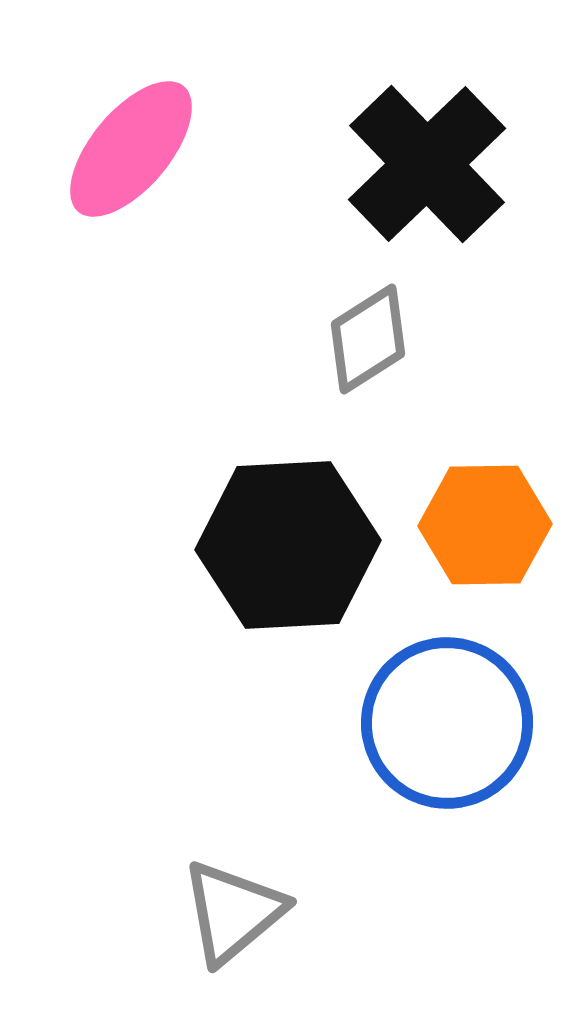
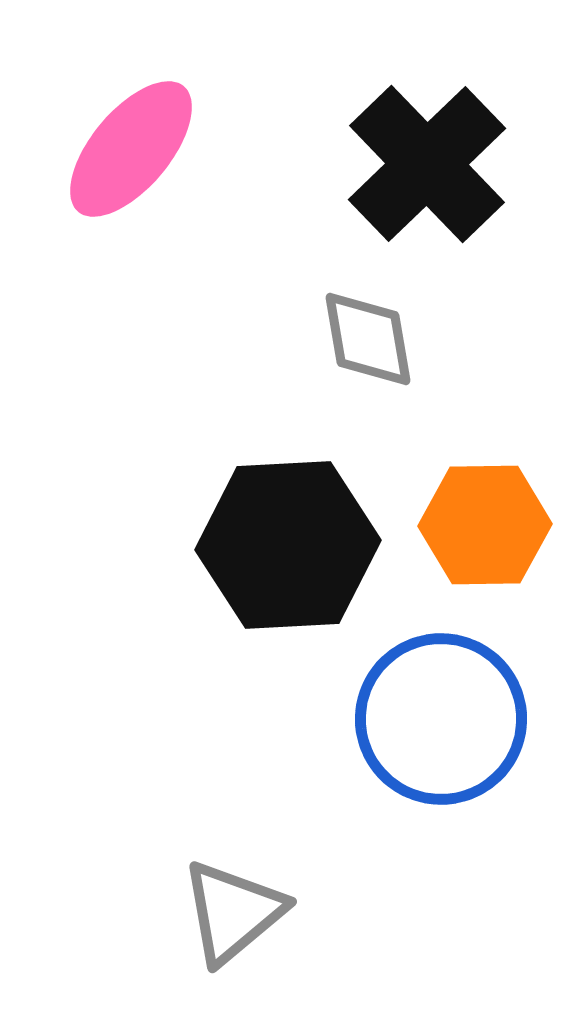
gray diamond: rotated 67 degrees counterclockwise
blue circle: moved 6 px left, 4 px up
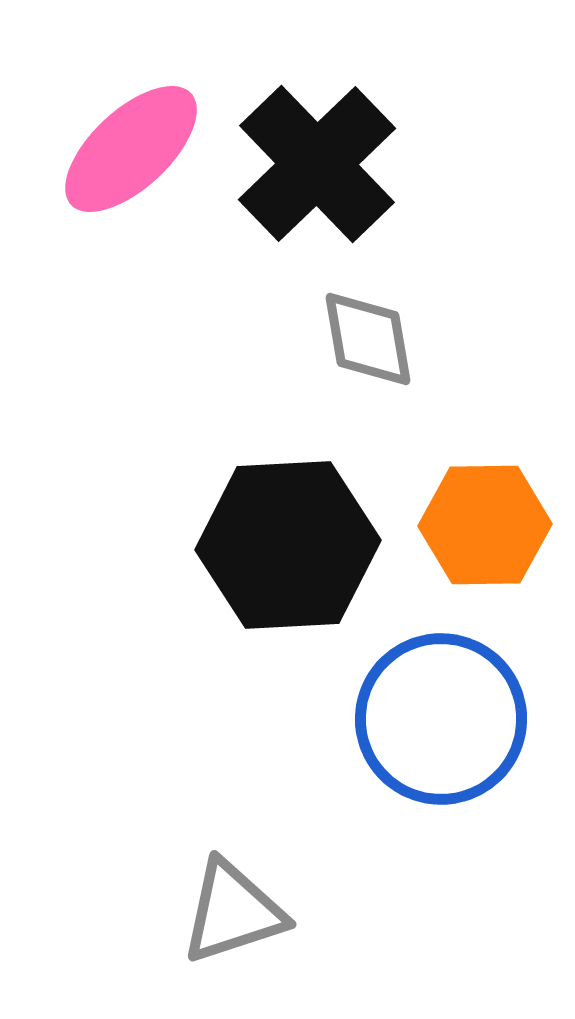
pink ellipse: rotated 7 degrees clockwise
black cross: moved 110 px left
gray triangle: rotated 22 degrees clockwise
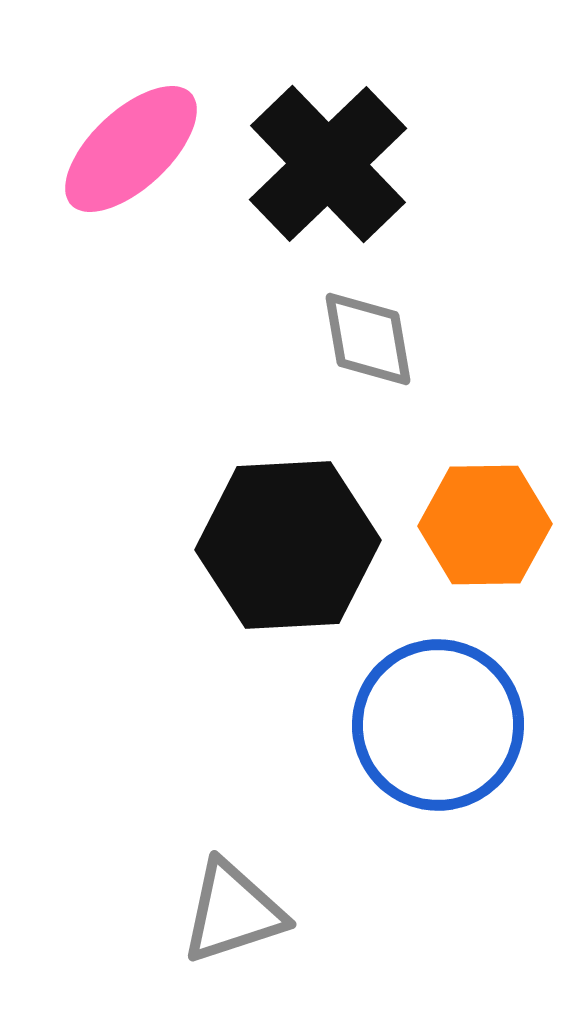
black cross: moved 11 px right
blue circle: moved 3 px left, 6 px down
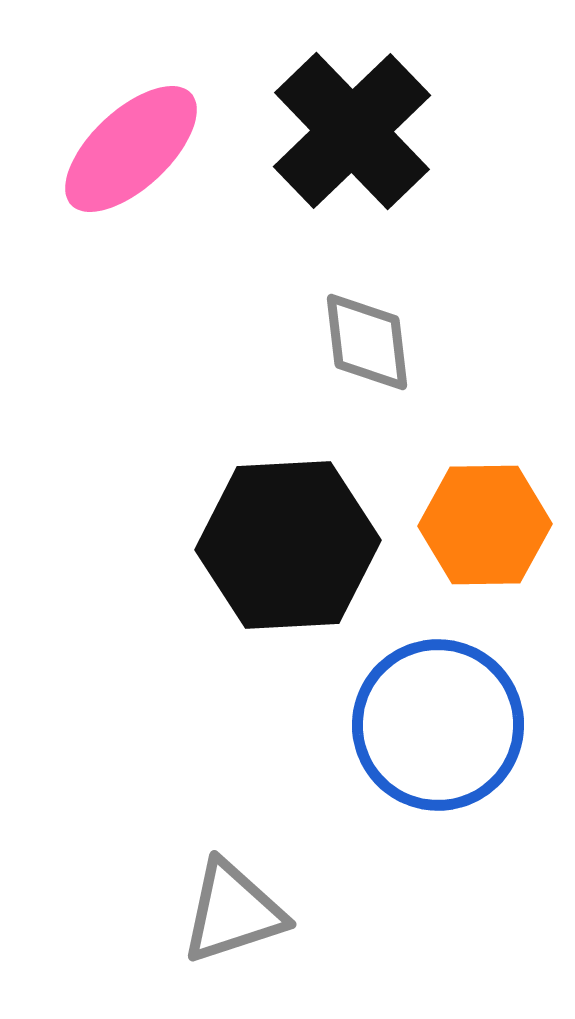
black cross: moved 24 px right, 33 px up
gray diamond: moved 1 px left, 3 px down; rotated 3 degrees clockwise
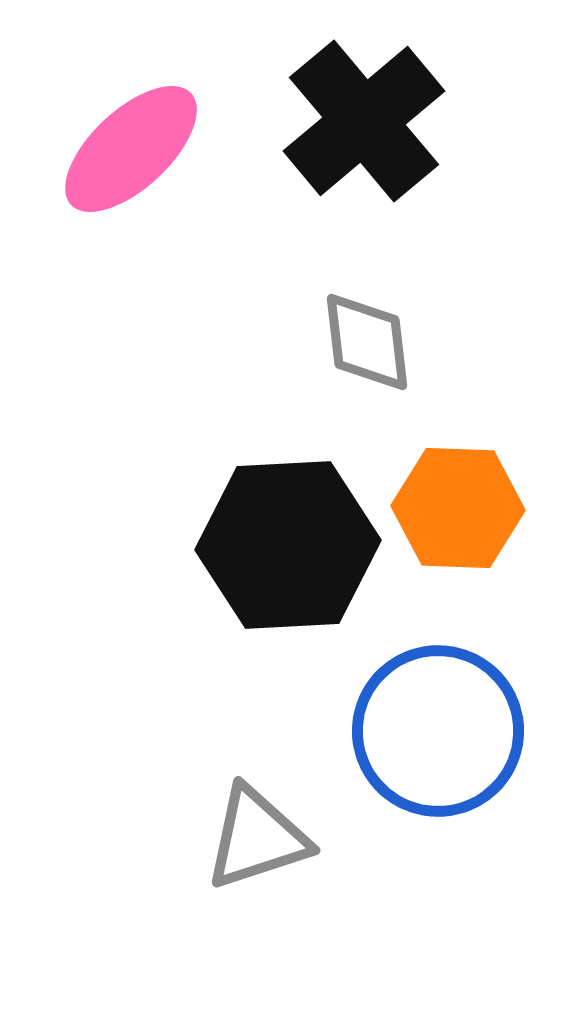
black cross: moved 12 px right, 10 px up; rotated 4 degrees clockwise
orange hexagon: moved 27 px left, 17 px up; rotated 3 degrees clockwise
blue circle: moved 6 px down
gray triangle: moved 24 px right, 74 px up
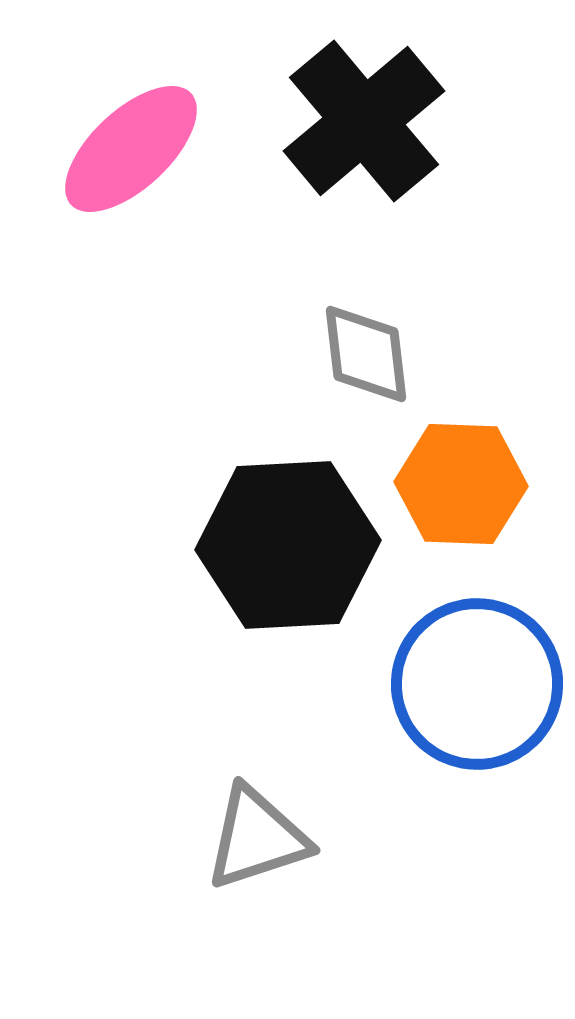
gray diamond: moved 1 px left, 12 px down
orange hexagon: moved 3 px right, 24 px up
blue circle: moved 39 px right, 47 px up
